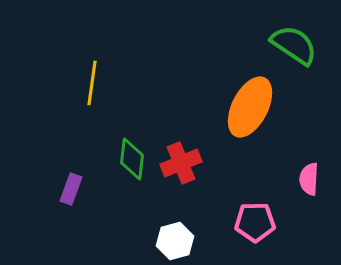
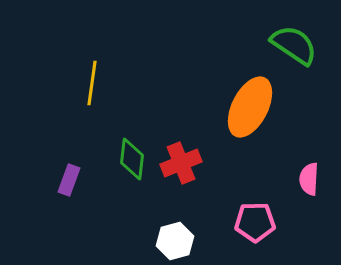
purple rectangle: moved 2 px left, 9 px up
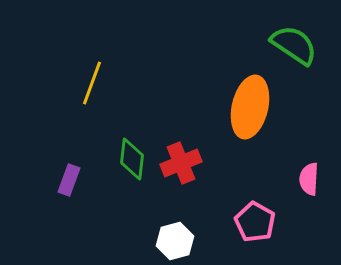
yellow line: rotated 12 degrees clockwise
orange ellipse: rotated 14 degrees counterclockwise
pink pentagon: rotated 30 degrees clockwise
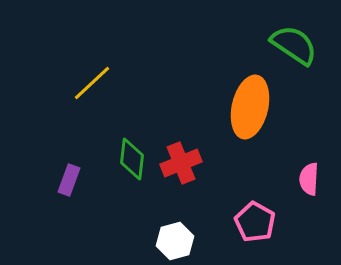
yellow line: rotated 27 degrees clockwise
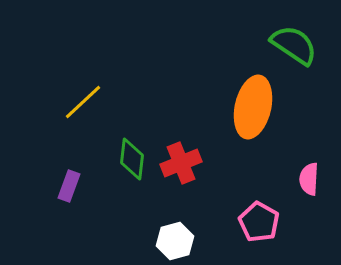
yellow line: moved 9 px left, 19 px down
orange ellipse: moved 3 px right
purple rectangle: moved 6 px down
pink pentagon: moved 4 px right
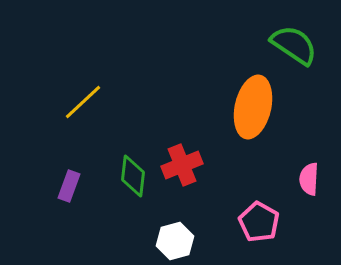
green diamond: moved 1 px right, 17 px down
red cross: moved 1 px right, 2 px down
